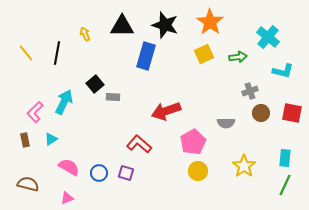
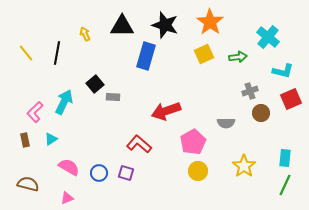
red square: moved 1 px left, 14 px up; rotated 35 degrees counterclockwise
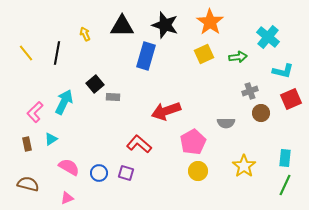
brown rectangle: moved 2 px right, 4 px down
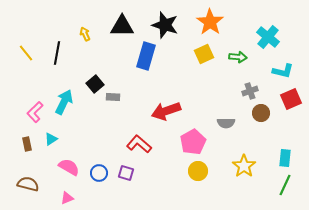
green arrow: rotated 12 degrees clockwise
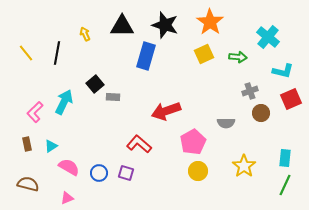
cyan triangle: moved 7 px down
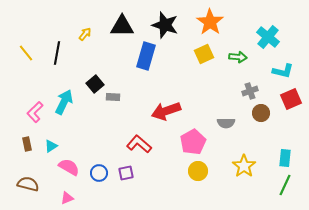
yellow arrow: rotated 64 degrees clockwise
purple square: rotated 28 degrees counterclockwise
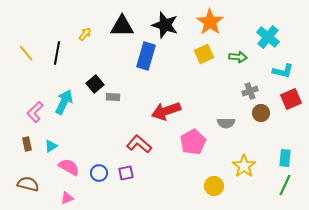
yellow circle: moved 16 px right, 15 px down
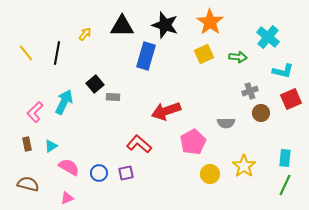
yellow circle: moved 4 px left, 12 px up
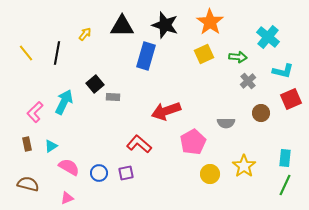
gray cross: moved 2 px left, 10 px up; rotated 21 degrees counterclockwise
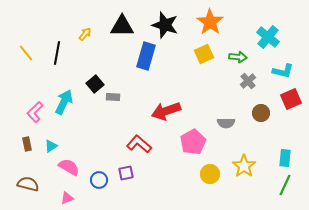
blue circle: moved 7 px down
